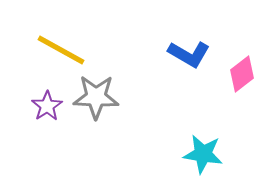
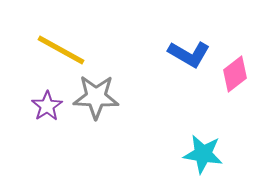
pink diamond: moved 7 px left
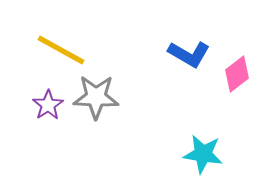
pink diamond: moved 2 px right
purple star: moved 1 px right, 1 px up
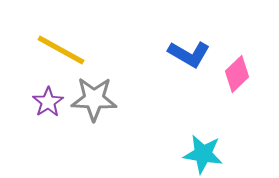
pink diamond: rotated 6 degrees counterclockwise
gray star: moved 2 px left, 2 px down
purple star: moved 3 px up
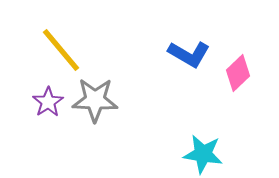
yellow line: rotated 21 degrees clockwise
pink diamond: moved 1 px right, 1 px up
gray star: moved 1 px right, 1 px down
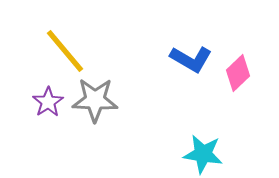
yellow line: moved 4 px right, 1 px down
blue L-shape: moved 2 px right, 5 px down
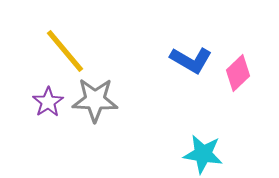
blue L-shape: moved 1 px down
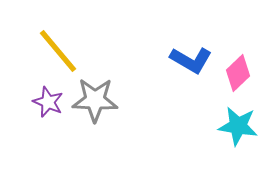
yellow line: moved 7 px left
purple star: rotated 16 degrees counterclockwise
cyan star: moved 35 px right, 28 px up
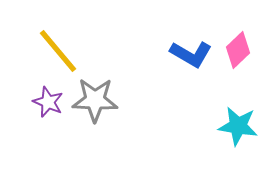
blue L-shape: moved 6 px up
pink diamond: moved 23 px up
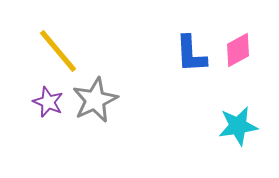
pink diamond: rotated 15 degrees clockwise
blue L-shape: rotated 57 degrees clockwise
gray star: rotated 27 degrees counterclockwise
cyan star: rotated 18 degrees counterclockwise
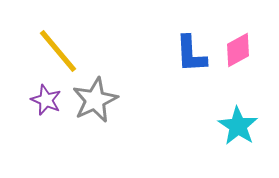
purple star: moved 2 px left, 2 px up
cyan star: rotated 30 degrees counterclockwise
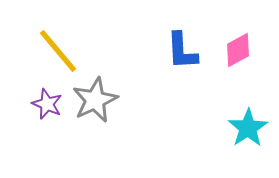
blue L-shape: moved 9 px left, 3 px up
purple star: moved 1 px right, 4 px down
cyan star: moved 10 px right, 2 px down; rotated 6 degrees clockwise
